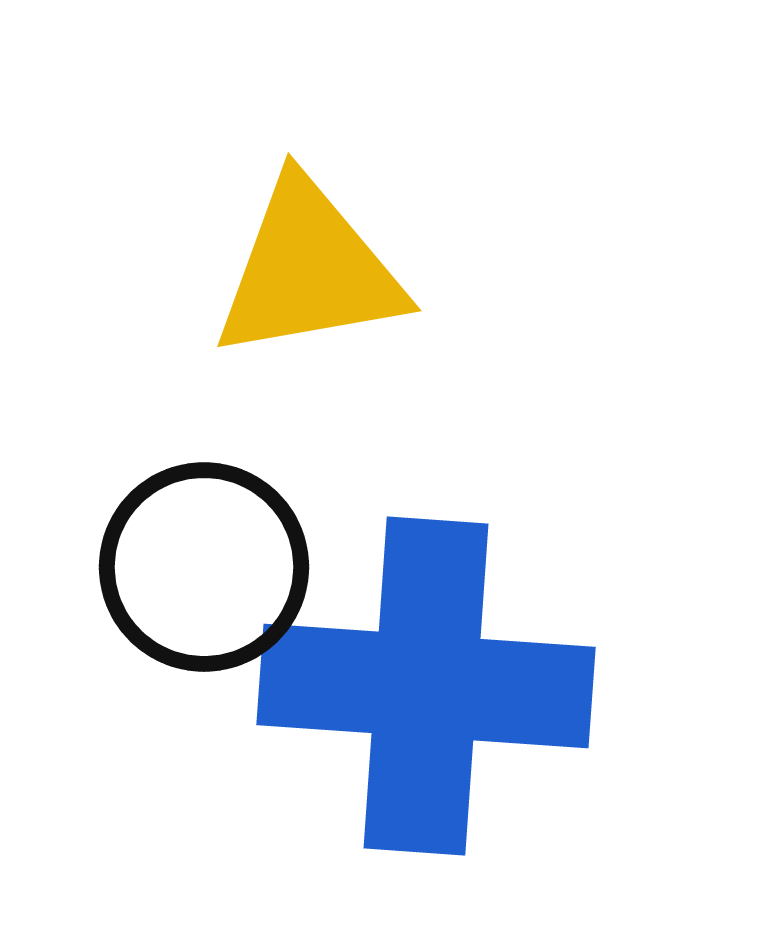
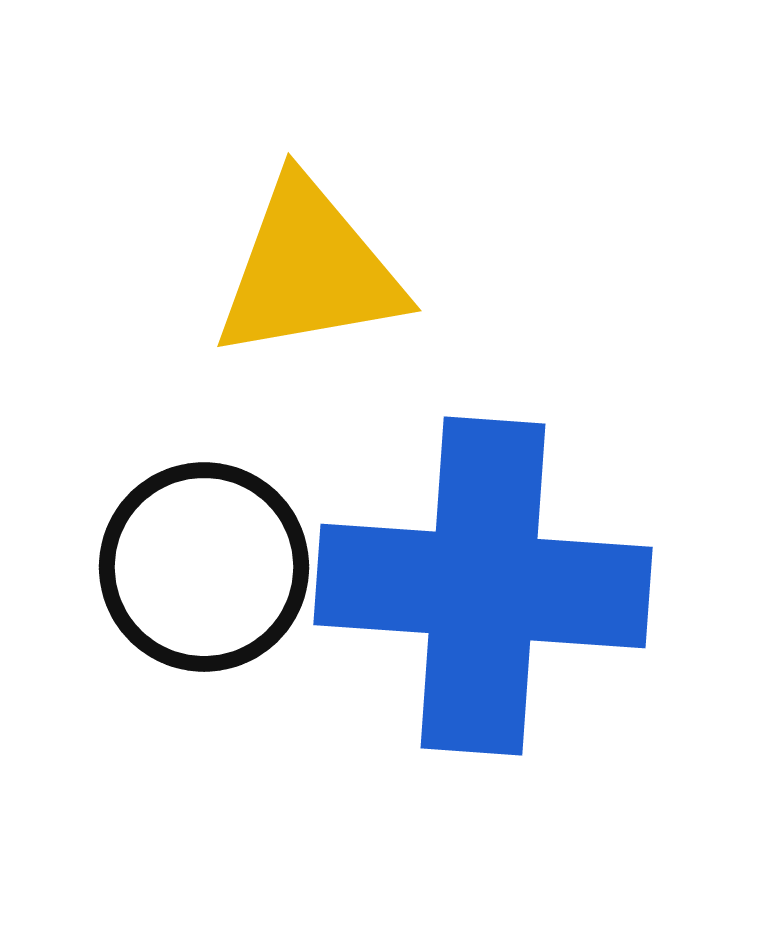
blue cross: moved 57 px right, 100 px up
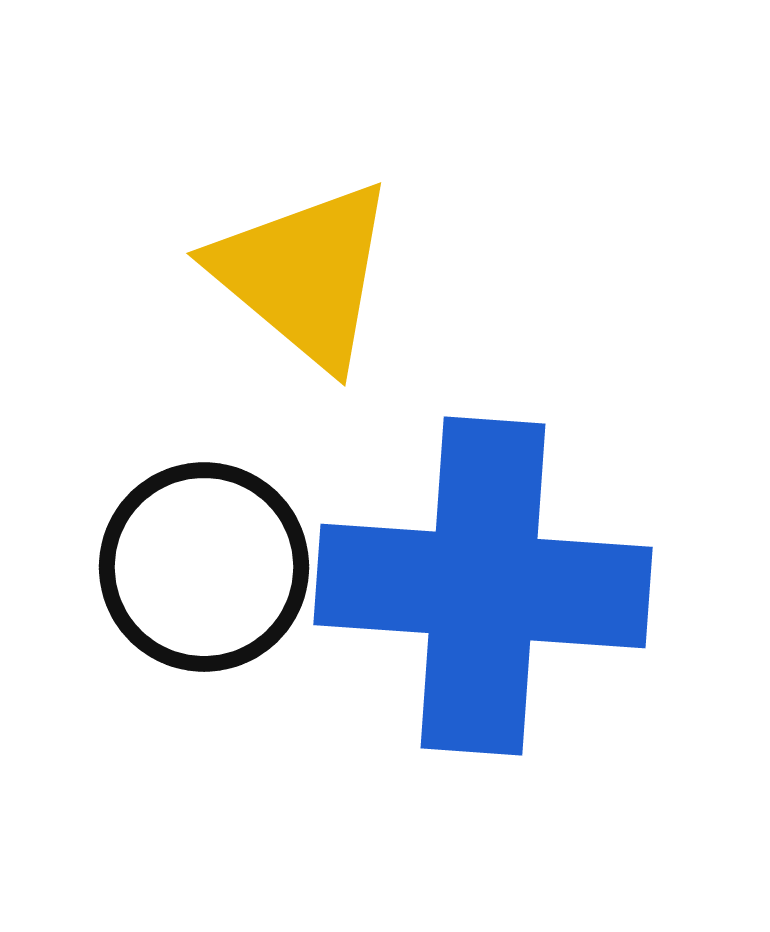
yellow triangle: moved 5 px left, 4 px down; rotated 50 degrees clockwise
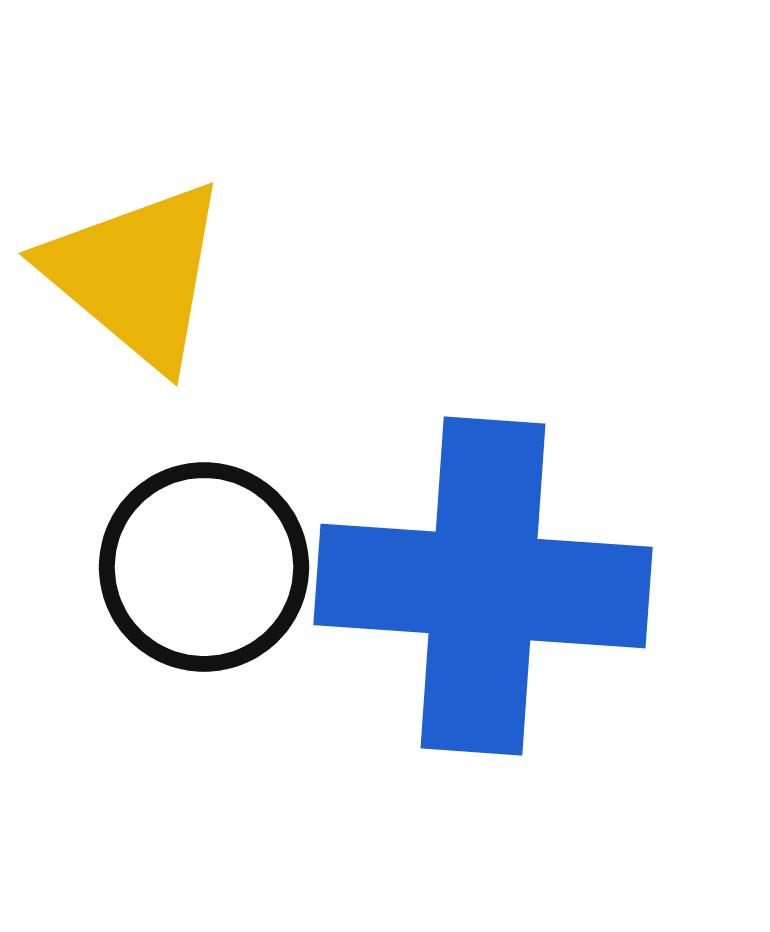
yellow triangle: moved 168 px left
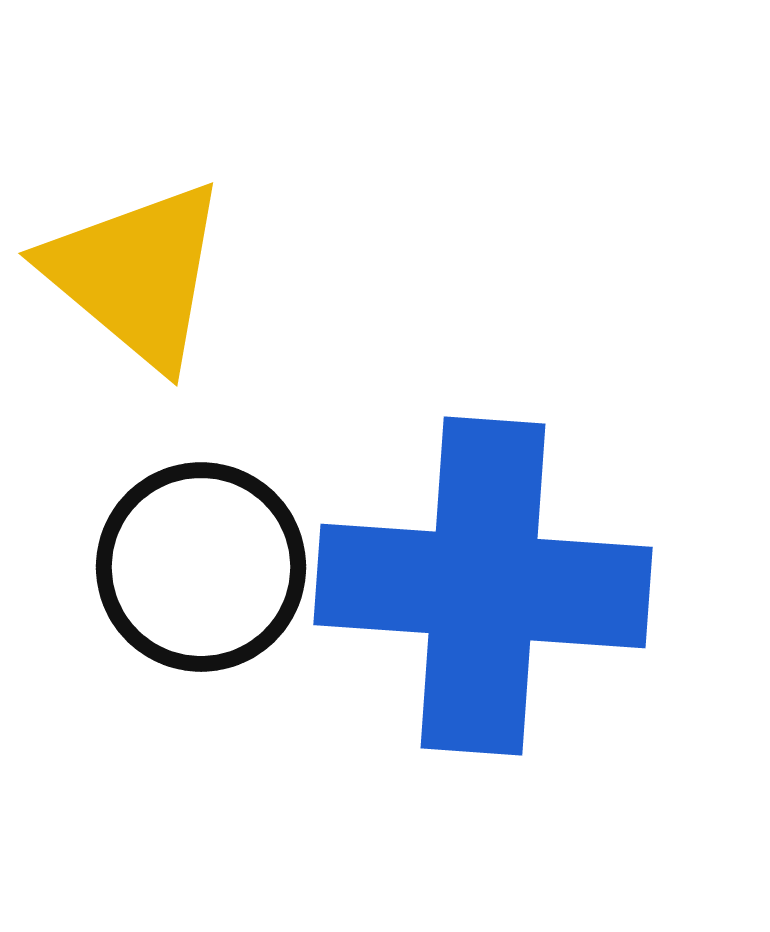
black circle: moved 3 px left
